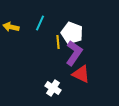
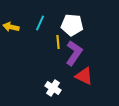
white pentagon: moved 8 px up; rotated 15 degrees counterclockwise
red triangle: moved 3 px right, 2 px down
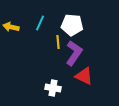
white cross: rotated 21 degrees counterclockwise
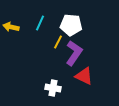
white pentagon: moved 1 px left
yellow line: rotated 32 degrees clockwise
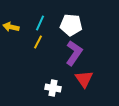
yellow line: moved 20 px left
red triangle: moved 3 px down; rotated 30 degrees clockwise
